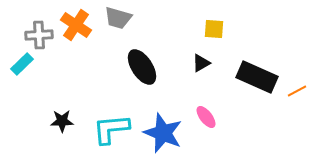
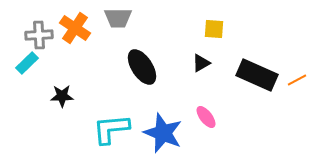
gray trapezoid: rotated 16 degrees counterclockwise
orange cross: moved 1 px left, 3 px down
cyan rectangle: moved 5 px right, 1 px up
black rectangle: moved 2 px up
orange line: moved 11 px up
black star: moved 25 px up
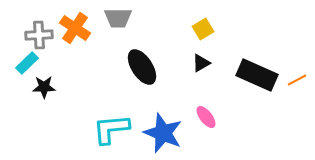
yellow square: moved 11 px left; rotated 35 degrees counterclockwise
black star: moved 18 px left, 9 px up
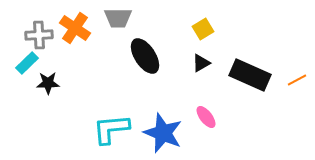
black ellipse: moved 3 px right, 11 px up
black rectangle: moved 7 px left
black star: moved 4 px right, 4 px up
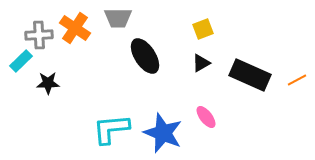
yellow square: rotated 10 degrees clockwise
cyan rectangle: moved 6 px left, 2 px up
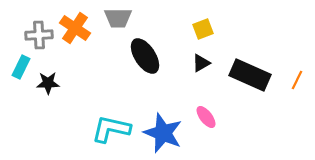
cyan rectangle: moved 6 px down; rotated 20 degrees counterclockwise
orange line: rotated 36 degrees counterclockwise
cyan L-shape: rotated 18 degrees clockwise
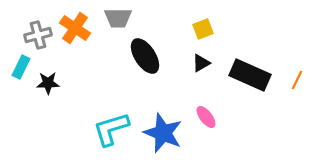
gray cross: moved 1 px left; rotated 12 degrees counterclockwise
cyan L-shape: rotated 30 degrees counterclockwise
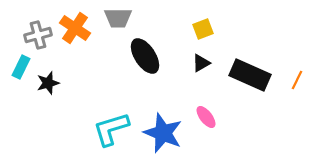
black star: rotated 15 degrees counterclockwise
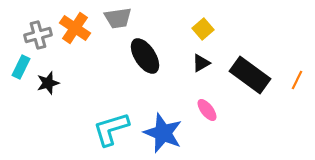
gray trapezoid: rotated 8 degrees counterclockwise
yellow square: rotated 20 degrees counterclockwise
black rectangle: rotated 12 degrees clockwise
pink ellipse: moved 1 px right, 7 px up
